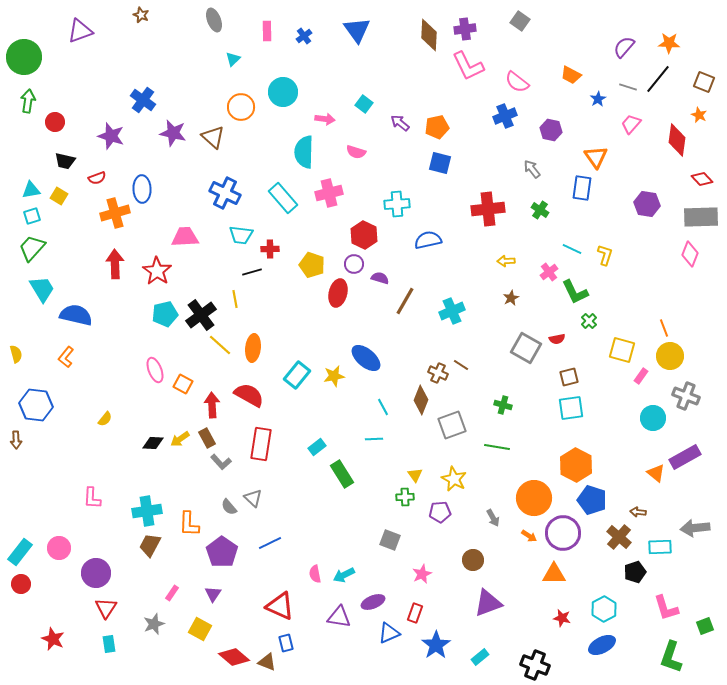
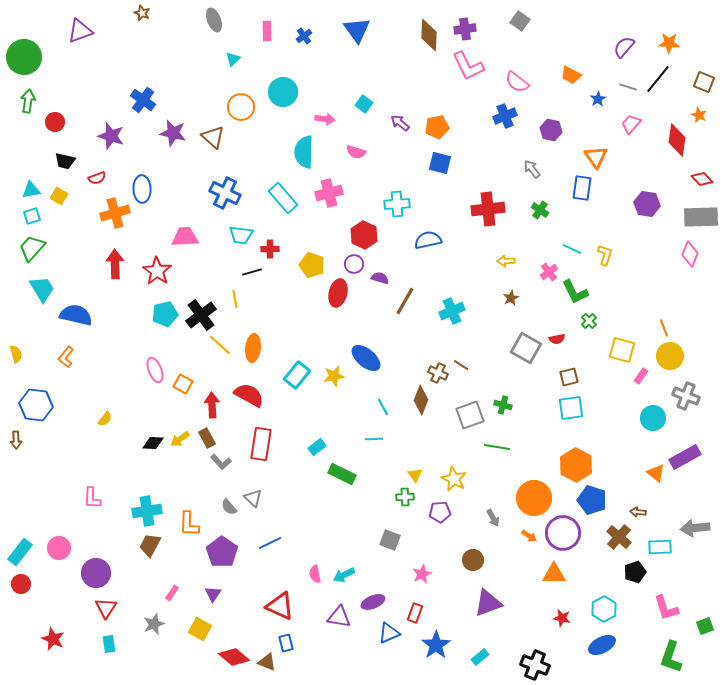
brown star at (141, 15): moved 1 px right, 2 px up
gray square at (452, 425): moved 18 px right, 10 px up
green rectangle at (342, 474): rotated 32 degrees counterclockwise
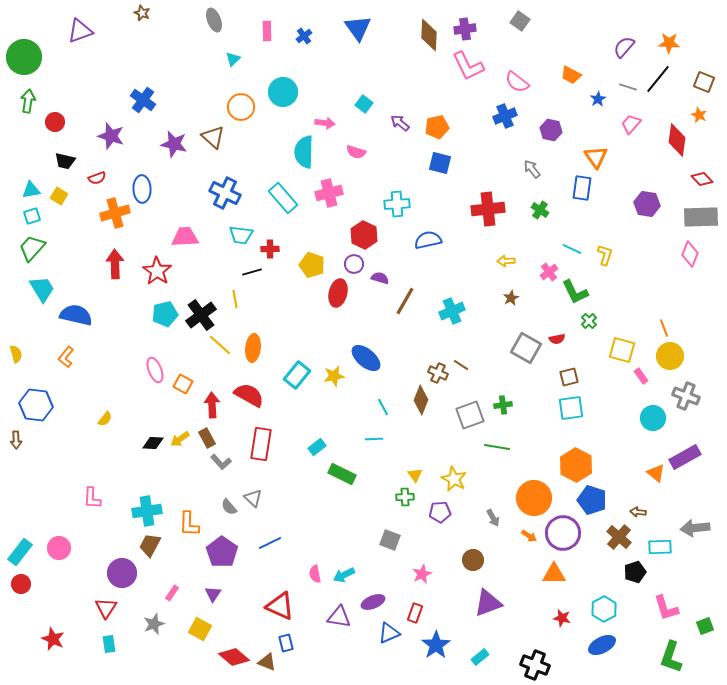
blue triangle at (357, 30): moved 1 px right, 2 px up
pink arrow at (325, 119): moved 4 px down
purple star at (173, 133): moved 1 px right, 11 px down
pink rectangle at (641, 376): rotated 70 degrees counterclockwise
green cross at (503, 405): rotated 24 degrees counterclockwise
purple circle at (96, 573): moved 26 px right
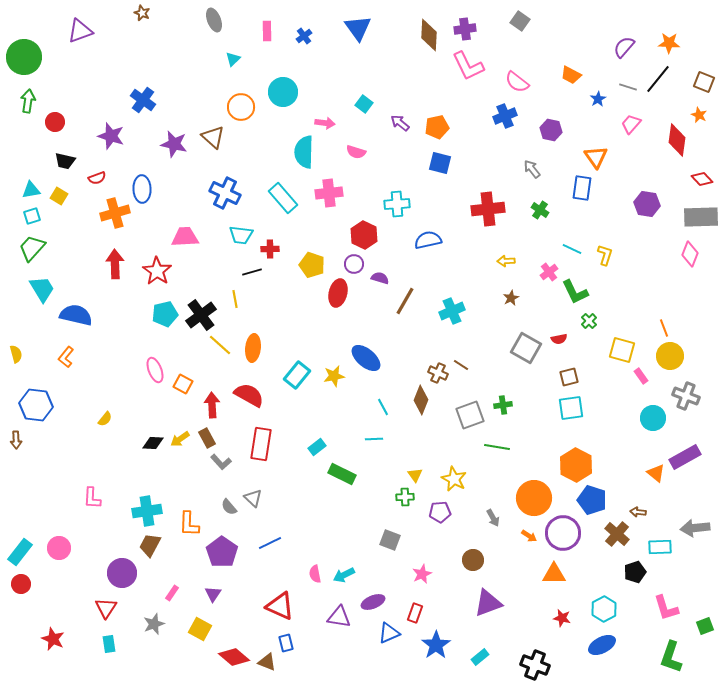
pink cross at (329, 193): rotated 8 degrees clockwise
red semicircle at (557, 339): moved 2 px right
brown cross at (619, 537): moved 2 px left, 3 px up
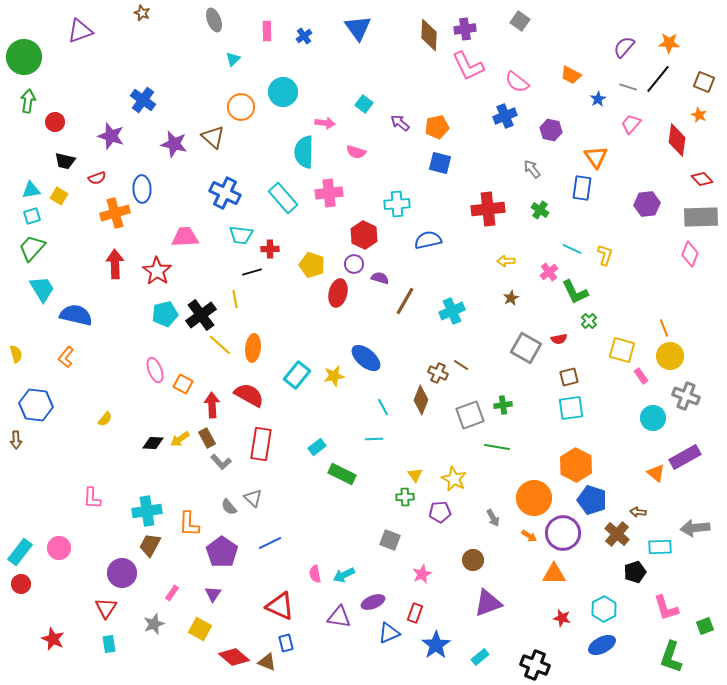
purple hexagon at (647, 204): rotated 15 degrees counterclockwise
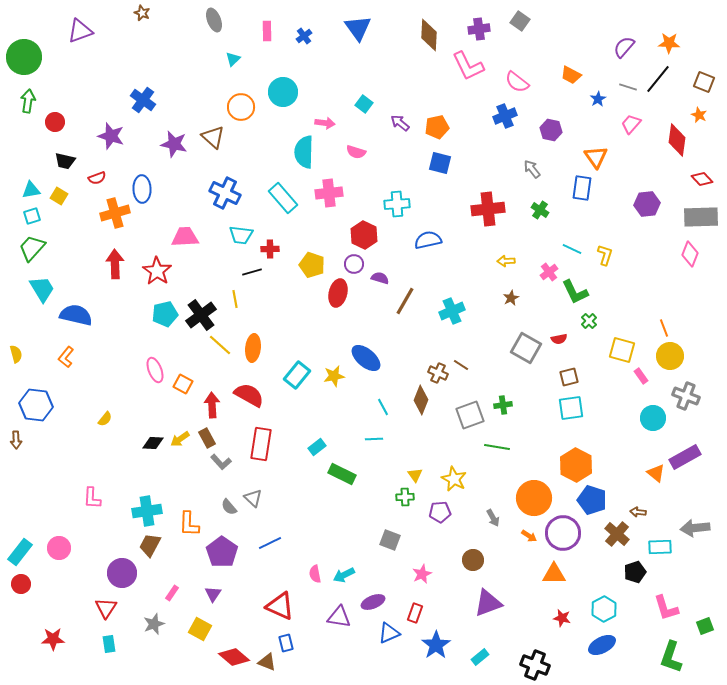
purple cross at (465, 29): moved 14 px right
red star at (53, 639): rotated 25 degrees counterclockwise
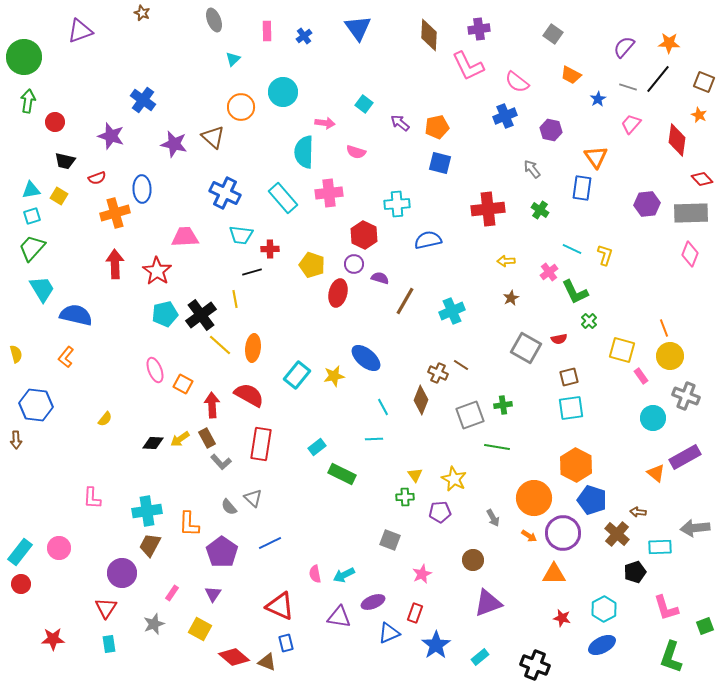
gray square at (520, 21): moved 33 px right, 13 px down
gray rectangle at (701, 217): moved 10 px left, 4 px up
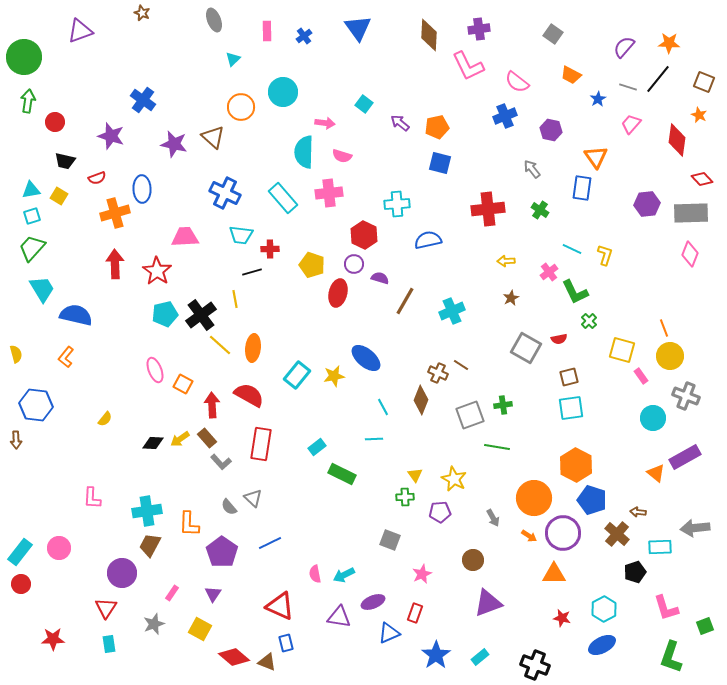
pink semicircle at (356, 152): moved 14 px left, 4 px down
brown rectangle at (207, 438): rotated 12 degrees counterclockwise
blue star at (436, 645): moved 10 px down
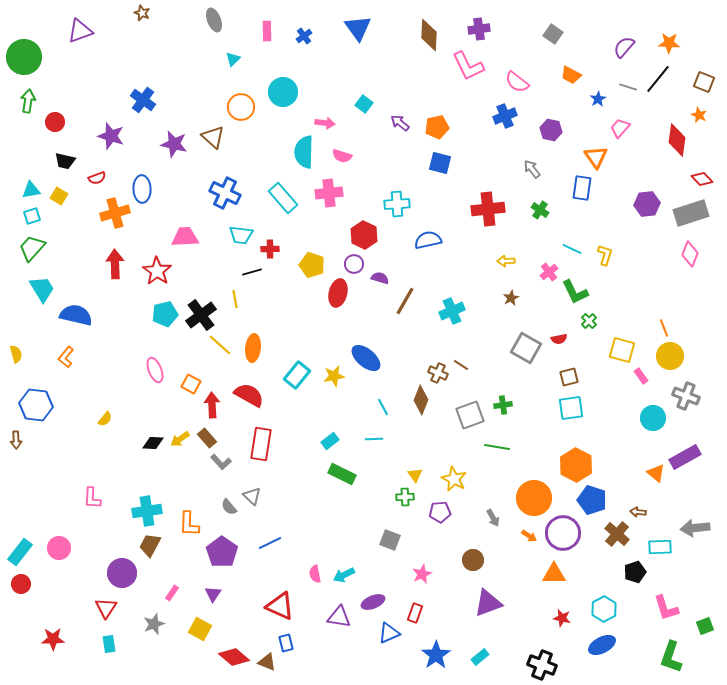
pink trapezoid at (631, 124): moved 11 px left, 4 px down
gray rectangle at (691, 213): rotated 16 degrees counterclockwise
orange square at (183, 384): moved 8 px right
cyan rectangle at (317, 447): moved 13 px right, 6 px up
gray triangle at (253, 498): moved 1 px left, 2 px up
black cross at (535, 665): moved 7 px right
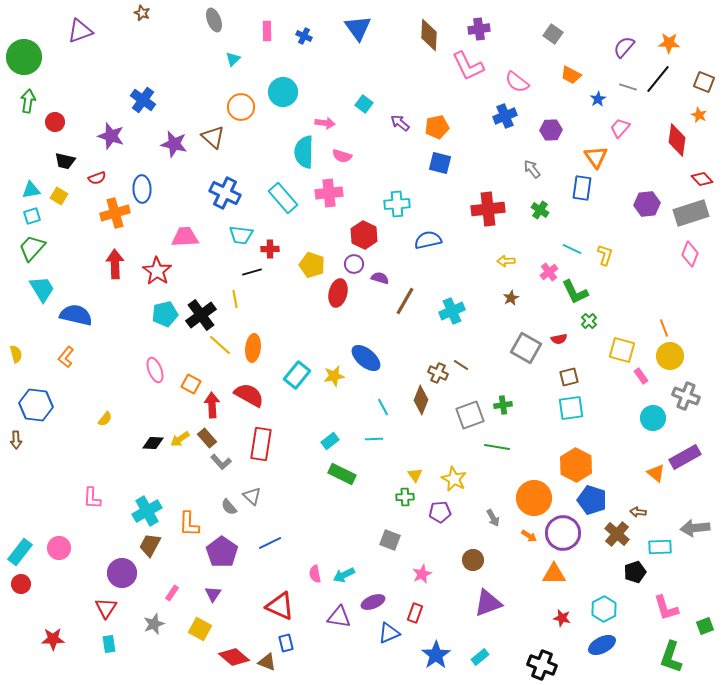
blue cross at (304, 36): rotated 28 degrees counterclockwise
purple hexagon at (551, 130): rotated 15 degrees counterclockwise
cyan cross at (147, 511): rotated 20 degrees counterclockwise
